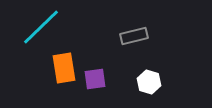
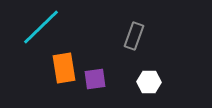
gray rectangle: rotated 56 degrees counterclockwise
white hexagon: rotated 15 degrees counterclockwise
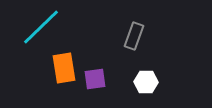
white hexagon: moved 3 px left
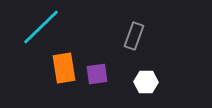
purple square: moved 2 px right, 5 px up
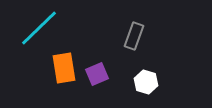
cyan line: moved 2 px left, 1 px down
purple square: rotated 15 degrees counterclockwise
white hexagon: rotated 15 degrees clockwise
